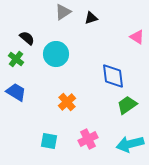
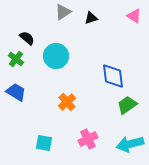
pink triangle: moved 3 px left, 21 px up
cyan circle: moved 2 px down
cyan square: moved 5 px left, 2 px down
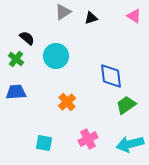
blue diamond: moved 2 px left
blue trapezoid: rotated 35 degrees counterclockwise
green trapezoid: moved 1 px left
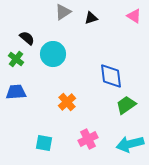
cyan circle: moved 3 px left, 2 px up
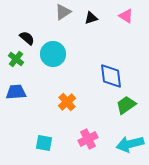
pink triangle: moved 8 px left
